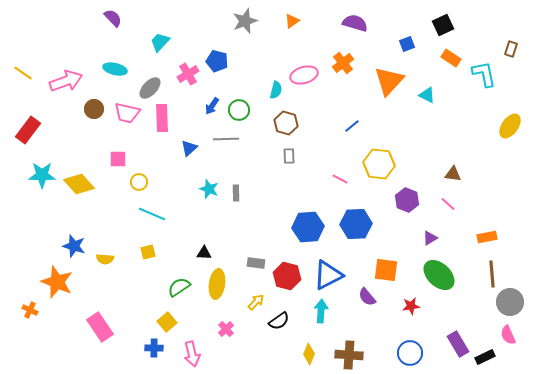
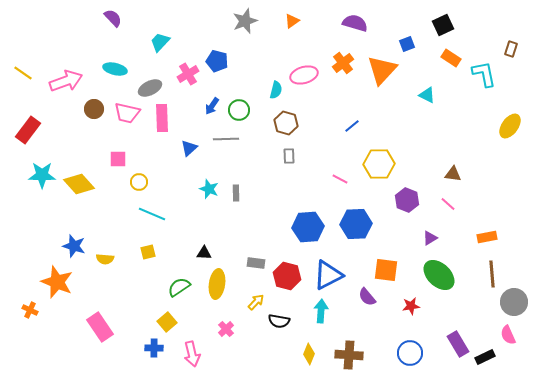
orange triangle at (389, 81): moved 7 px left, 11 px up
gray ellipse at (150, 88): rotated 20 degrees clockwise
yellow hexagon at (379, 164): rotated 8 degrees counterclockwise
gray circle at (510, 302): moved 4 px right
black semicircle at (279, 321): rotated 45 degrees clockwise
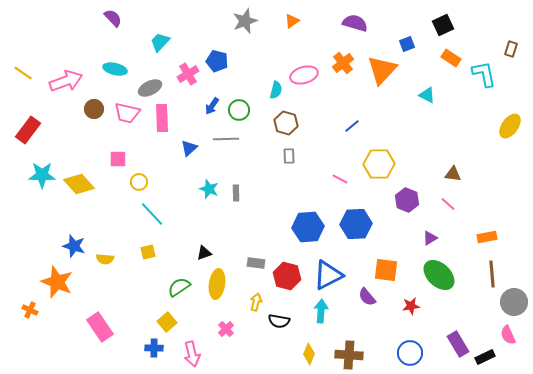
cyan line at (152, 214): rotated 24 degrees clockwise
black triangle at (204, 253): rotated 21 degrees counterclockwise
yellow arrow at (256, 302): rotated 30 degrees counterclockwise
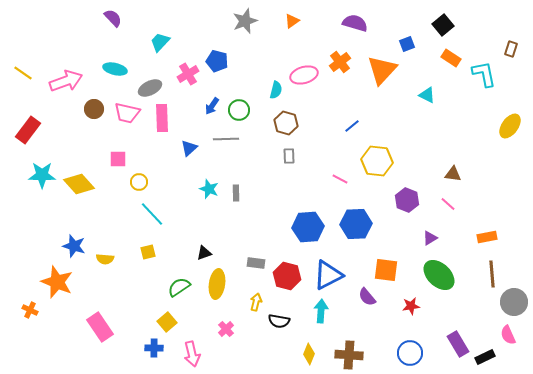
black square at (443, 25): rotated 15 degrees counterclockwise
orange cross at (343, 63): moved 3 px left, 1 px up
yellow hexagon at (379, 164): moved 2 px left, 3 px up; rotated 8 degrees clockwise
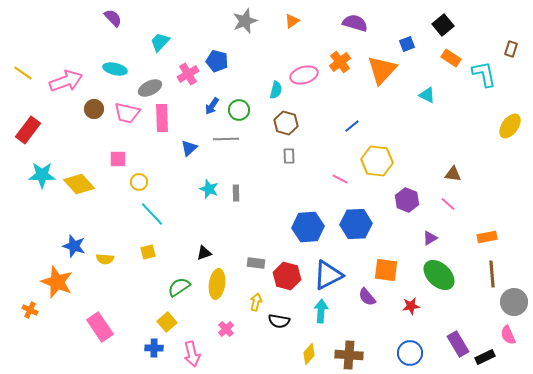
yellow diamond at (309, 354): rotated 20 degrees clockwise
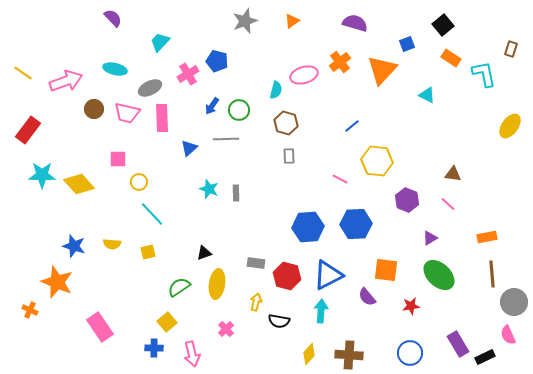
yellow semicircle at (105, 259): moved 7 px right, 15 px up
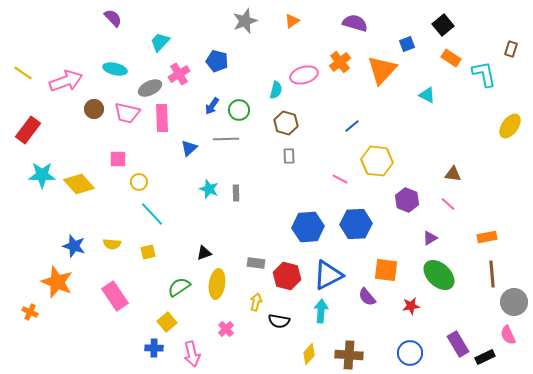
pink cross at (188, 74): moved 9 px left
orange cross at (30, 310): moved 2 px down
pink rectangle at (100, 327): moved 15 px right, 31 px up
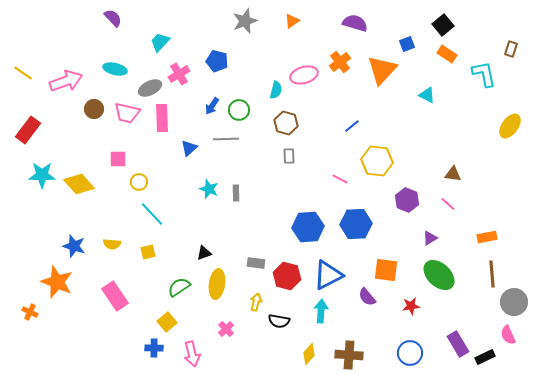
orange rectangle at (451, 58): moved 4 px left, 4 px up
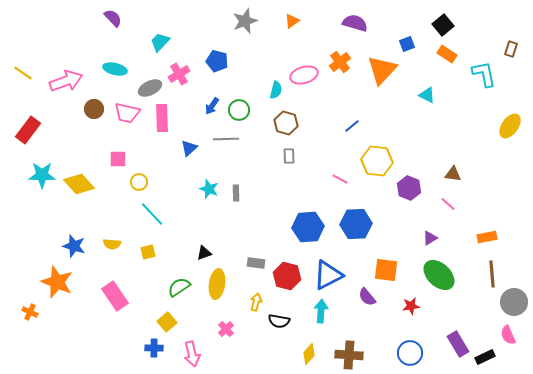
purple hexagon at (407, 200): moved 2 px right, 12 px up
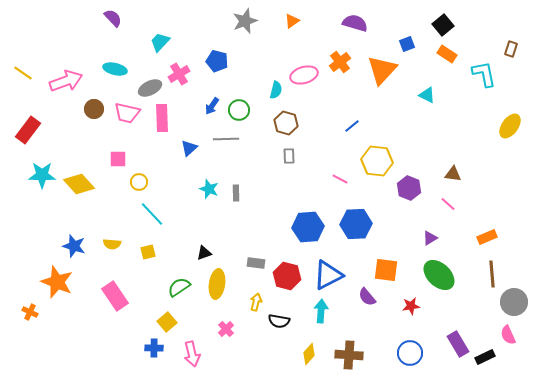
orange rectangle at (487, 237): rotated 12 degrees counterclockwise
